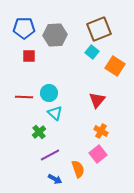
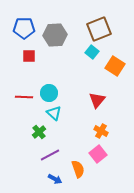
cyan triangle: moved 1 px left
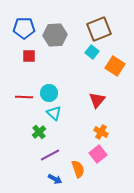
orange cross: moved 1 px down
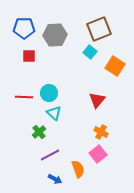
cyan square: moved 2 px left
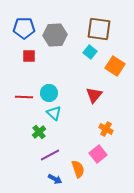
brown square: rotated 30 degrees clockwise
red triangle: moved 3 px left, 5 px up
orange cross: moved 5 px right, 3 px up
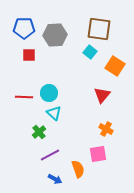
red square: moved 1 px up
red triangle: moved 8 px right
pink square: rotated 30 degrees clockwise
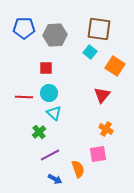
red square: moved 17 px right, 13 px down
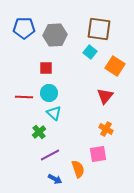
red triangle: moved 3 px right, 1 px down
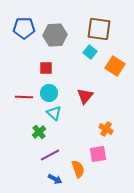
red triangle: moved 20 px left
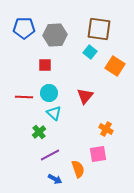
red square: moved 1 px left, 3 px up
